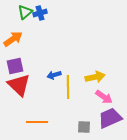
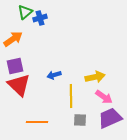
blue cross: moved 5 px down
yellow line: moved 3 px right, 9 px down
gray square: moved 4 px left, 7 px up
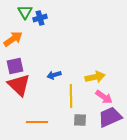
green triangle: rotated 21 degrees counterclockwise
purple trapezoid: moved 1 px up
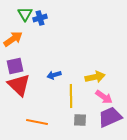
green triangle: moved 2 px down
orange line: rotated 10 degrees clockwise
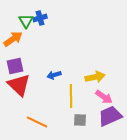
green triangle: moved 1 px right, 7 px down
purple trapezoid: moved 1 px up
orange line: rotated 15 degrees clockwise
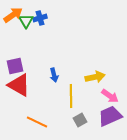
orange arrow: moved 24 px up
blue arrow: rotated 88 degrees counterclockwise
red triangle: rotated 15 degrees counterclockwise
pink arrow: moved 6 px right, 1 px up
gray square: rotated 32 degrees counterclockwise
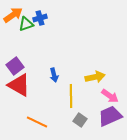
green triangle: moved 3 px down; rotated 42 degrees clockwise
purple square: rotated 24 degrees counterclockwise
gray square: rotated 24 degrees counterclockwise
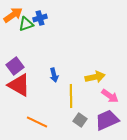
purple trapezoid: moved 3 px left, 4 px down
